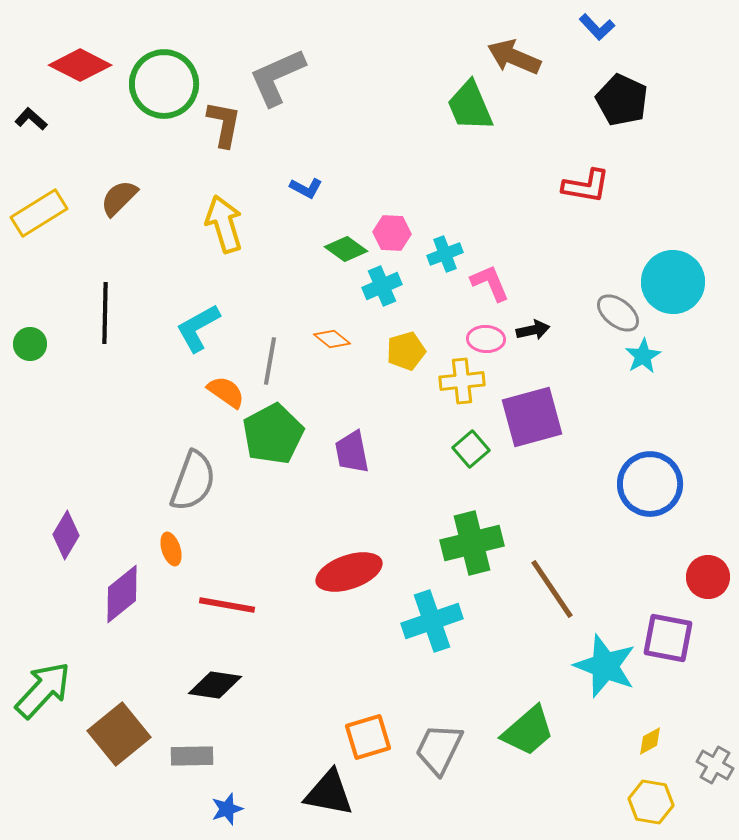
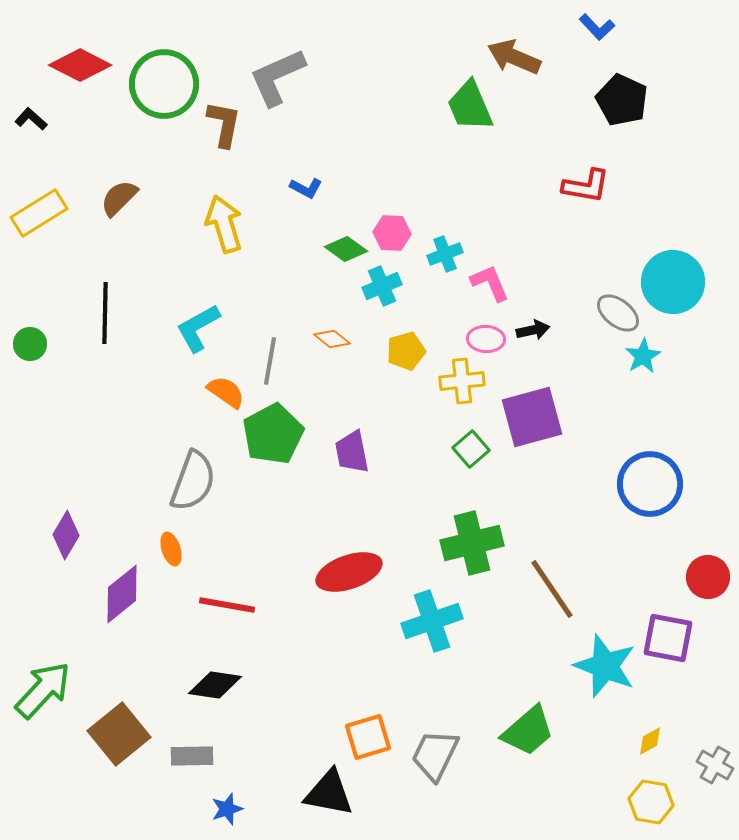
gray trapezoid at (439, 749): moved 4 px left, 6 px down
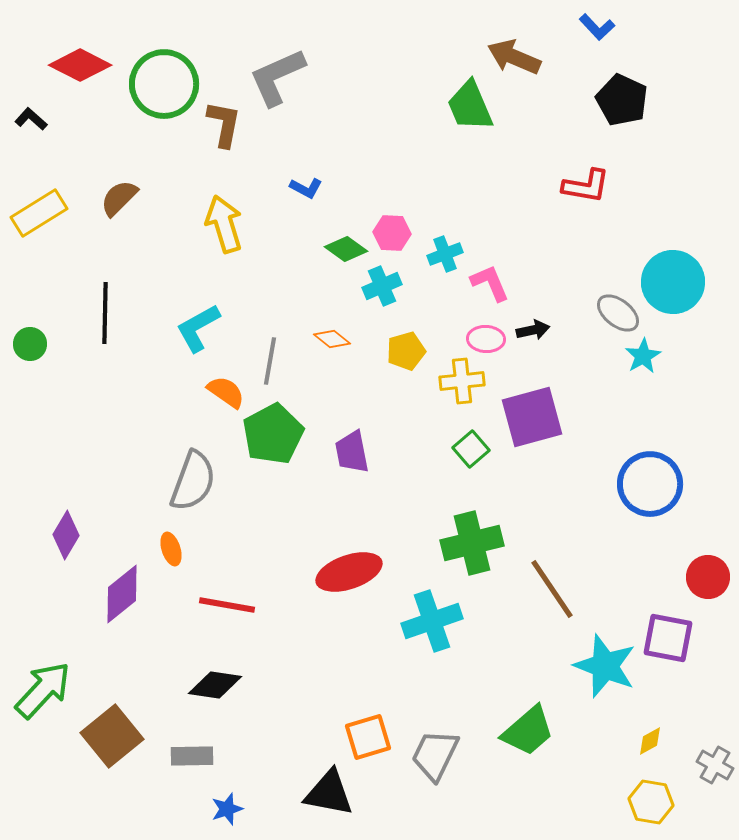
brown square at (119, 734): moved 7 px left, 2 px down
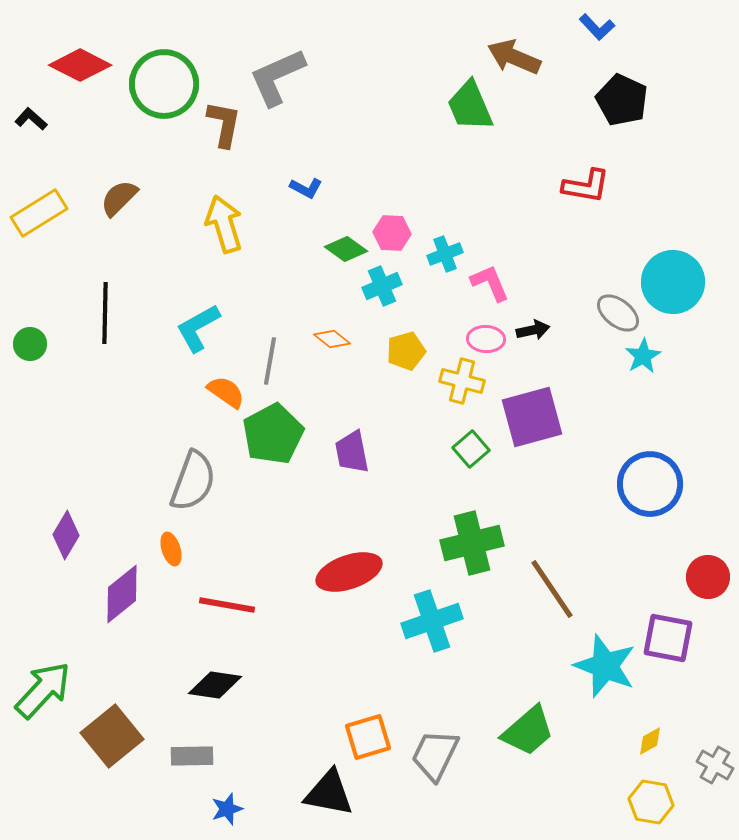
yellow cross at (462, 381): rotated 21 degrees clockwise
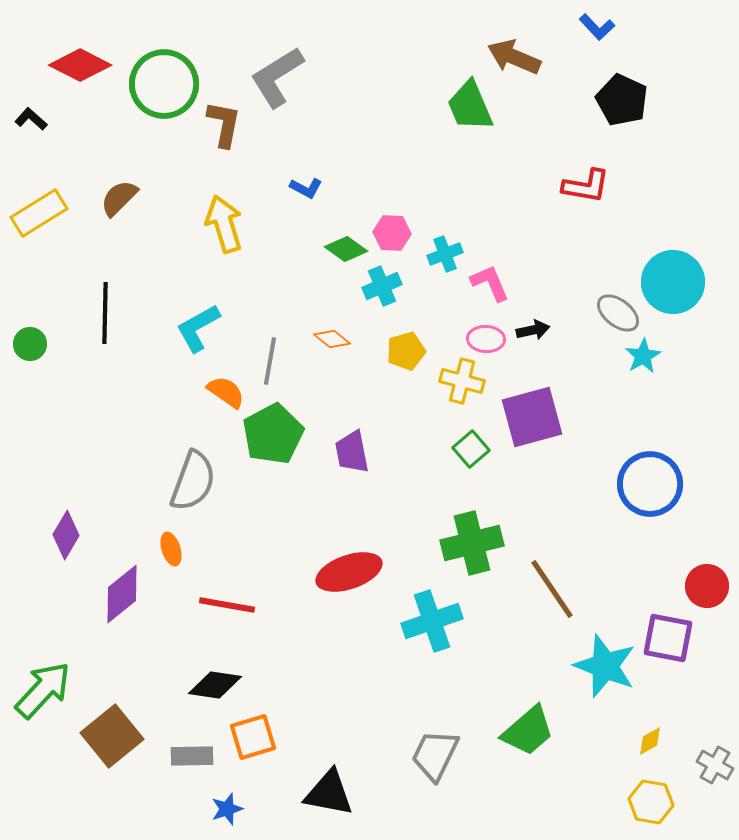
gray L-shape at (277, 77): rotated 8 degrees counterclockwise
red circle at (708, 577): moved 1 px left, 9 px down
orange square at (368, 737): moved 115 px left
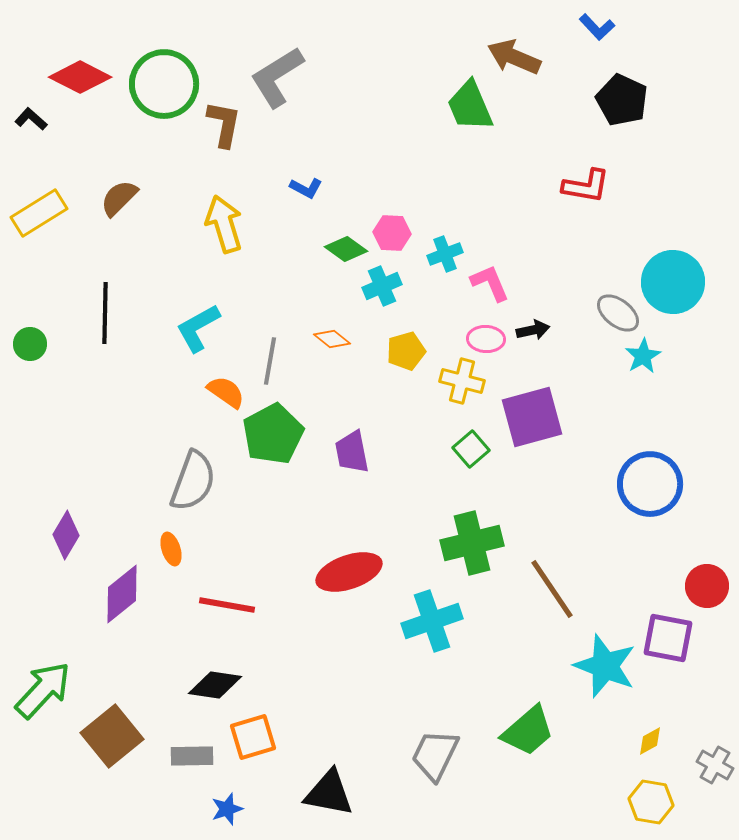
red diamond at (80, 65): moved 12 px down
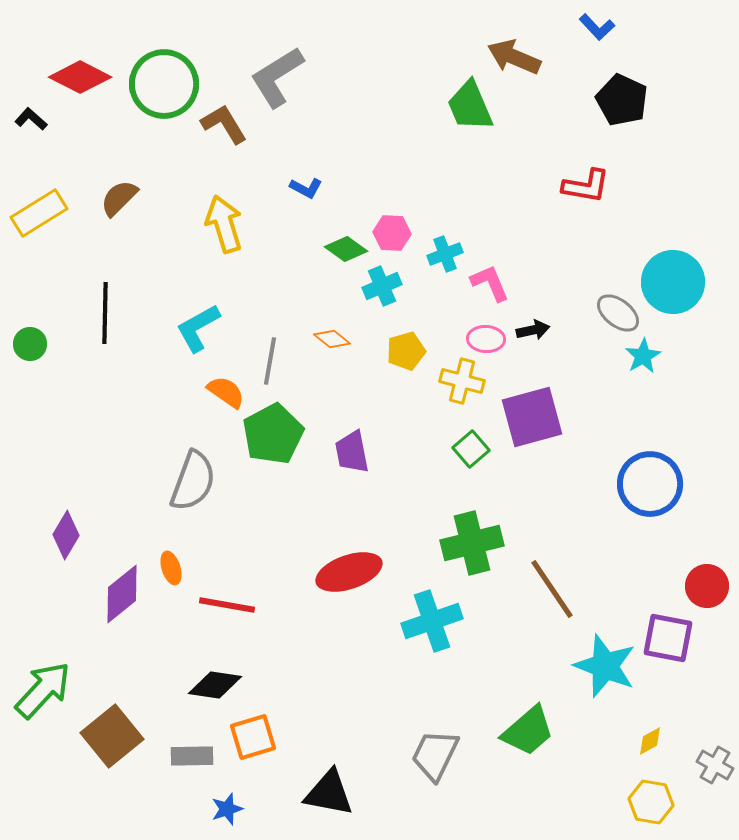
brown L-shape at (224, 124): rotated 42 degrees counterclockwise
orange ellipse at (171, 549): moved 19 px down
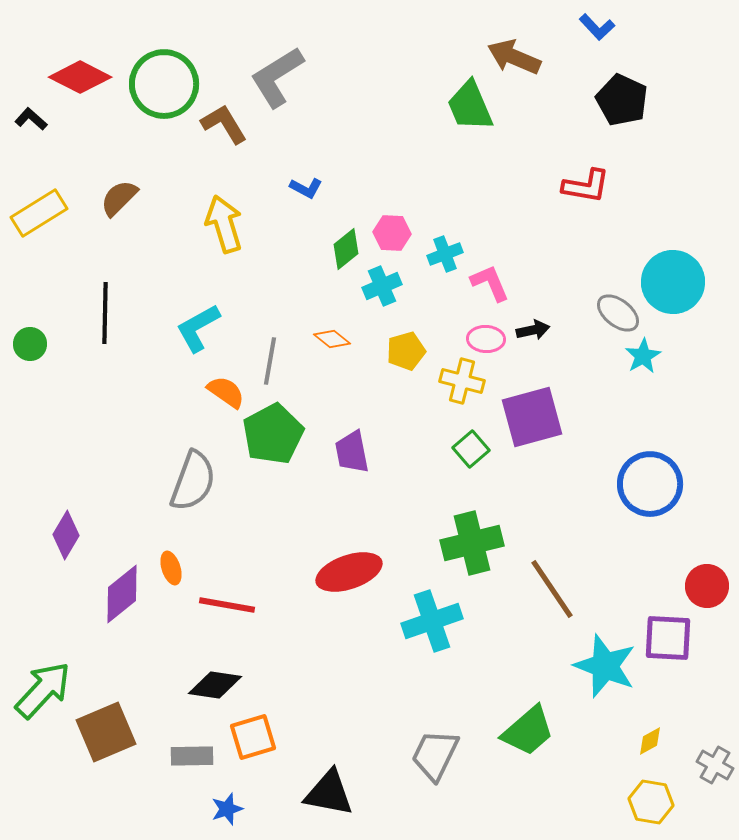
green diamond at (346, 249): rotated 75 degrees counterclockwise
purple square at (668, 638): rotated 8 degrees counterclockwise
brown square at (112, 736): moved 6 px left, 4 px up; rotated 16 degrees clockwise
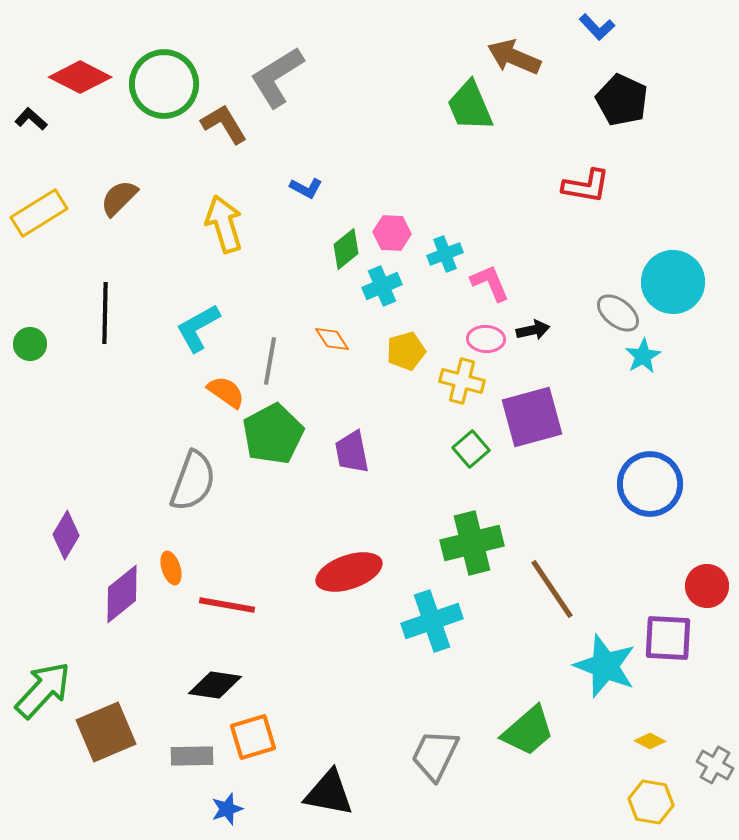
orange diamond at (332, 339): rotated 18 degrees clockwise
yellow diamond at (650, 741): rotated 56 degrees clockwise
